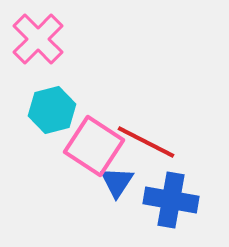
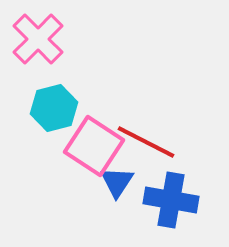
cyan hexagon: moved 2 px right, 2 px up
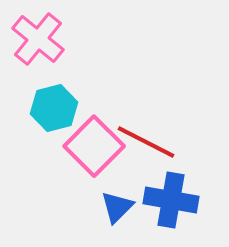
pink cross: rotated 6 degrees counterclockwise
pink square: rotated 12 degrees clockwise
blue triangle: moved 25 px down; rotated 12 degrees clockwise
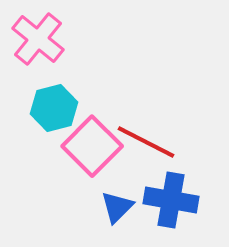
pink square: moved 2 px left
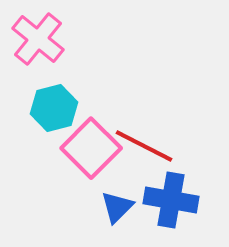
red line: moved 2 px left, 4 px down
pink square: moved 1 px left, 2 px down
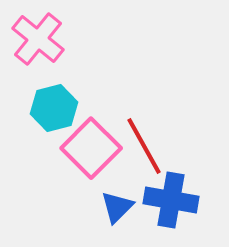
red line: rotated 34 degrees clockwise
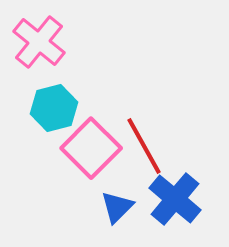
pink cross: moved 1 px right, 3 px down
blue cross: moved 4 px right, 1 px up; rotated 30 degrees clockwise
